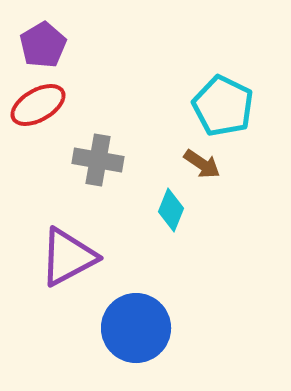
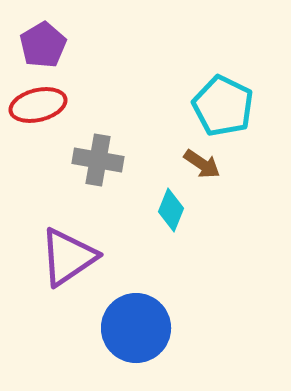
red ellipse: rotated 16 degrees clockwise
purple triangle: rotated 6 degrees counterclockwise
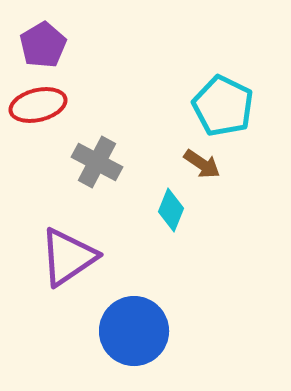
gray cross: moved 1 px left, 2 px down; rotated 18 degrees clockwise
blue circle: moved 2 px left, 3 px down
